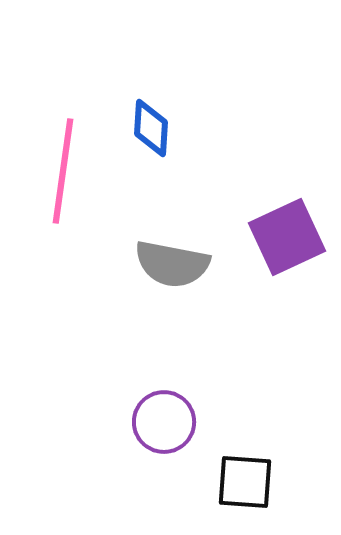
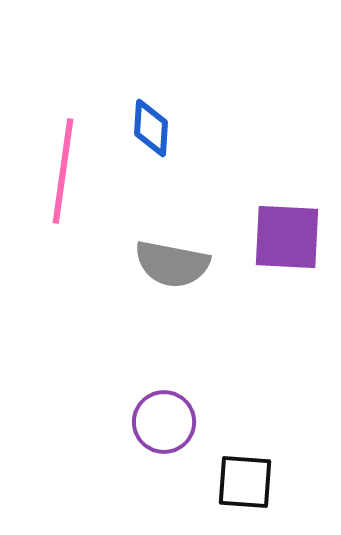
purple square: rotated 28 degrees clockwise
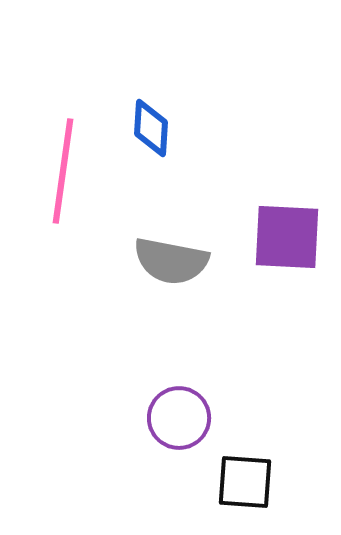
gray semicircle: moved 1 px left, 3 px up
purple circle: moved 15 px right, 4 px up
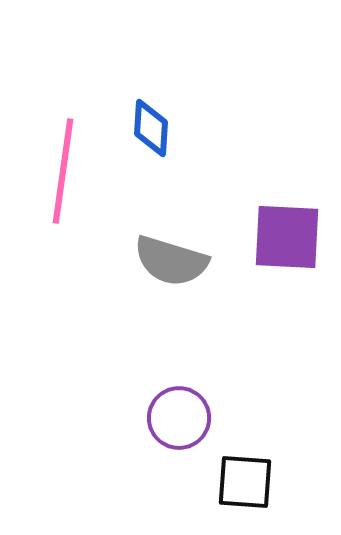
gray semicircle: rotated 6 degrees clockwise
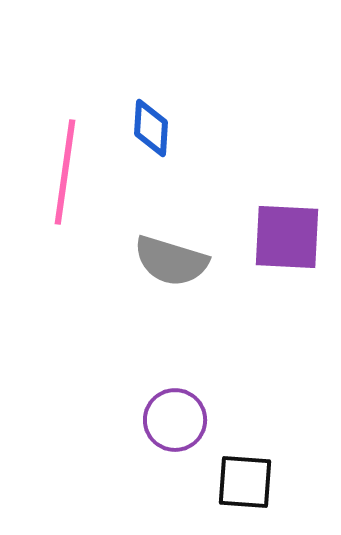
pink line: moved 2 px right, 1 px down
purple circle: moved 4 px left, 2 px down
